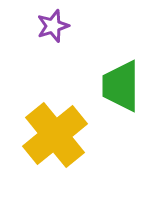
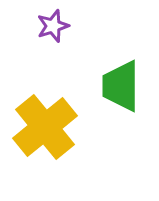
yellow cross: moved 10 px left, 8 px up
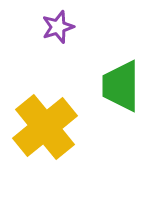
purple star: moved 5 px right, 1 px down
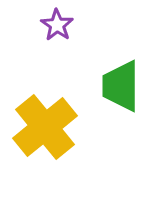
purple star: moved 1 px left, 2 px up; rotated 20 degrees counterclockwise
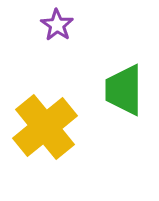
green trapezoid: moved 3 px right, 4 px down
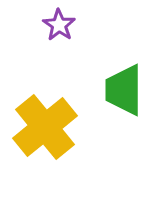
purple star: moved 2 px right
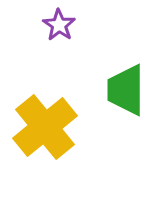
green trapezoid: moved 2 px right
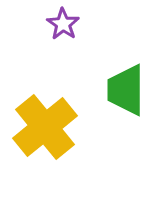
purple star: moved 4 px right, 1 px up
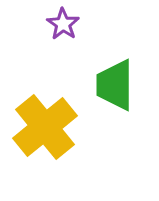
green trapezoid: moved 11 px left, 5 px up
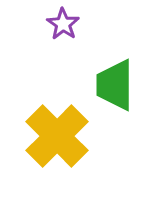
yellow cross: moved 12 px right, 9 px down; rotated 6 degrees counterclockwise
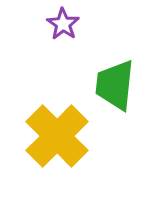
green trapezoid: rotated 6 degrees clockwise
